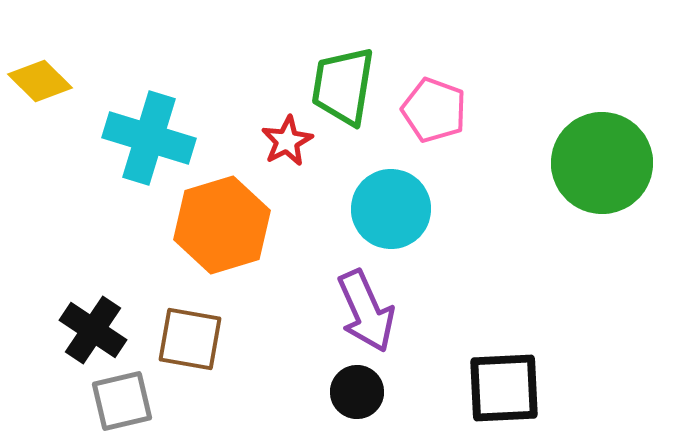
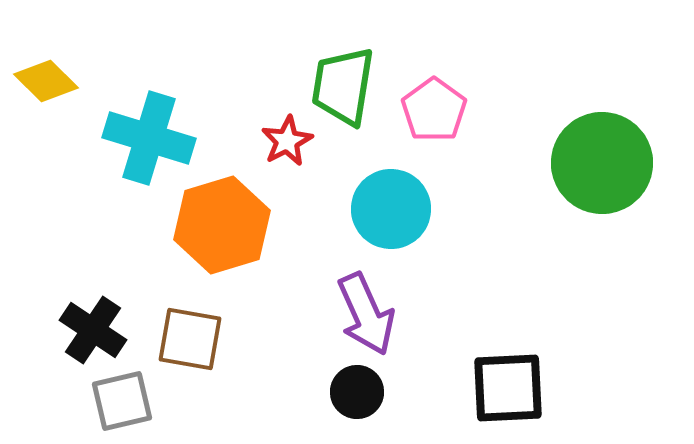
yellow diamond: moved 6 px right
pink pentagon: rotated 16 degrees clockwise
purple arrow: moved 3 px down
black square: moved 4 px right
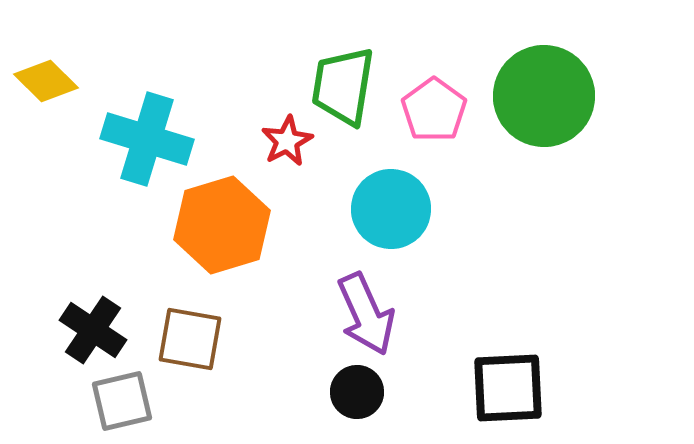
cyan cross: moved 2 px left, 1 px down
green circle: moved 58 px left, 67 px up
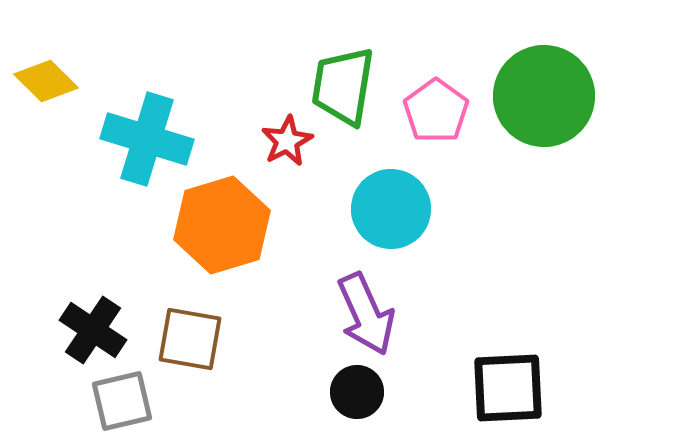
pink pentagon: moved 2 px right, 1 px down
